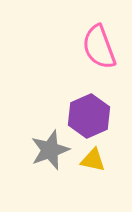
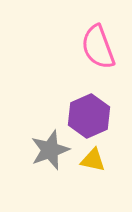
pink semicircle: moved 1 px left
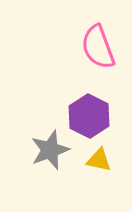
purple hexagon: rotated 9 degrees counterclockwise
yellow triangle: moved 6 px right
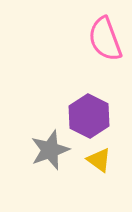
pink semicircle: moved 7 px right, 8 px up
yellow triangle: rotated 24 degrees clockwise
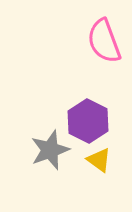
pink semicircle: moved 1 px left, 2 px down
purple hexagon: moved 1 px left, 5 px down
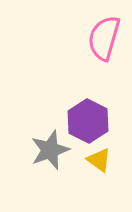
pink semicircle: moved 3 px up; rotated 36 degrees clockwise
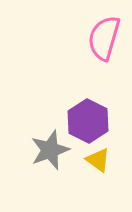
yellow triangle: moved 1 px left
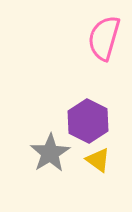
gray star: moved 3 px down; rotated 12 degrees counterclockwise
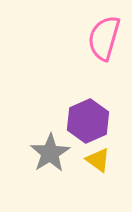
purple hexagon: rotated 9 degrees clockwise
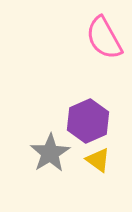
pink semicircle: rotated 45 degrees counterclockwise
